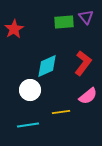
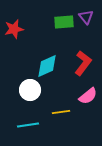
red star: rotated 18 degrees clockwise
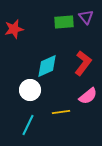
cyan line: rotated 55 degrees counterclockwise
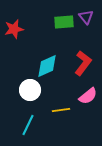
yellow line: moved 2 px up
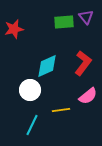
cyan line: moved 4 px right
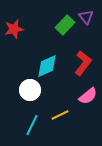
green rectangle: moved 1 px right, 3 px down; rotated 42 degrees counterclockwise
yellow line: moved 1 px left, 5 px down; rotated 18 degrees counterclockwise
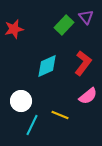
green rectangle: moved 1 px left
white circle: moved 9 px left, 11 px down
yellow line: rotated 48 degrees clockwise
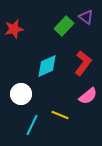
purple triangle: rotated 14 degrees counterclockwise
green rectangle: moved 1 px down
white circle: moved 7 px up
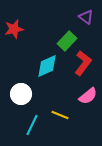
green rectangle: moved 3 px right, 15 px down
